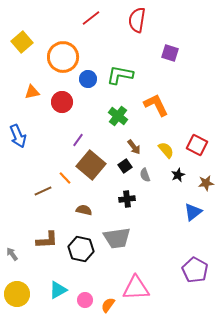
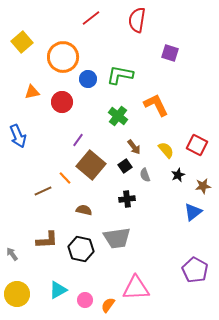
brown star: moved 3 px left, 3 px down
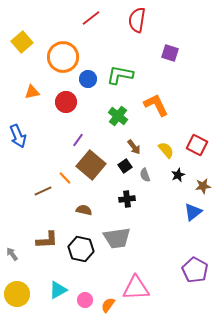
red circle: moved 4 px right
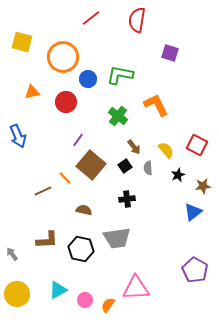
yellow square: rotated 35 degrees counterclockwise
gray semicircle: moved 3 px right, 7 px up; rotated 16 degrees clockwise
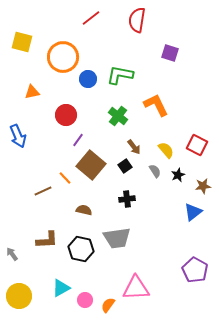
red circle: moved 13 px down
gray semicircle: moved 7 px right, 3 px down; rotated 152 degrees clockwise
cyan triangle: moved 3 px right, 2 px up
yellow circle: moved 2 px right, 2 px down
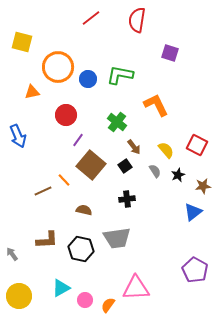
orange circle: moved 5 px left, 10 px down
green cross: moved 1 px left, 6 px down
orange line: moved 1 px left, 2 px down
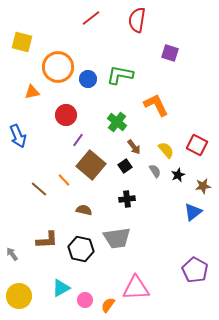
brown line: moved 4 px left, 2 px up; rotated 66 degrees clockwise
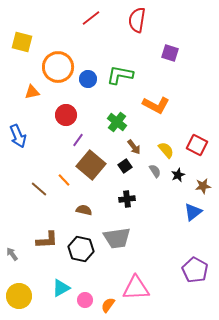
orange L-shape: rotated 144 degrees clockwise
